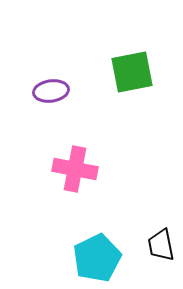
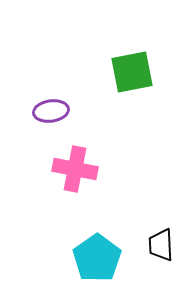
purple ellipse: moved 20 px down
black trapezoid: rotated 8 degrees clockwise
cyan pentagon: rotated 9 degrees counterclockwise
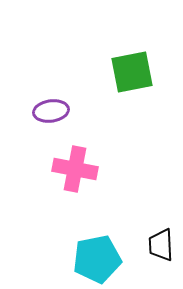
cyan pentagon: moved 1 px down; rotated 24 degrees clockwise
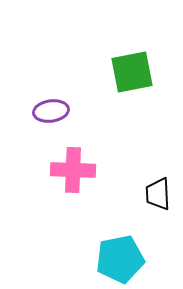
pink cross: moved 2 px left, 1 px down; rotated 9 degrees counterclockwise
black trapezoid: moved 3 px left, 51 px up
cyan pentagon: moved 23 px right
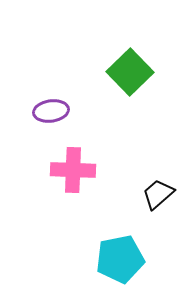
green square: moved 2 px left; rotated 33 degrees counterclockwise
black trapezoid: rotated 52 degrees clockwise
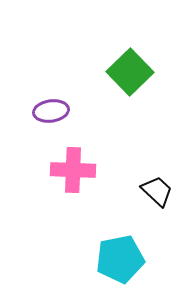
black trapezoid: moved 1 px left, 3 px up; rotated 84 degrees clockwise
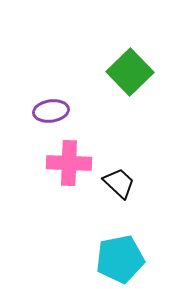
pink cross: moved 4 px left, 7 px up
black trapezoid: moved 38 px left, 8 px up
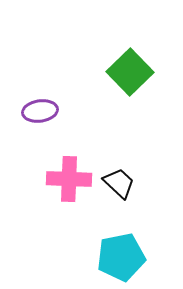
purple ellipse: moved 11 px left
pink cross: moved 16 px down
cyan pentagon: moved 1 px right, 2 px up
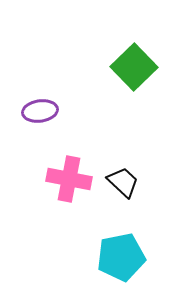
green square: moved 4 px right, 5 px up
pink cross: rotated 9 degrees clockwise
black trapezoid: moved 4 px right, 1 px up
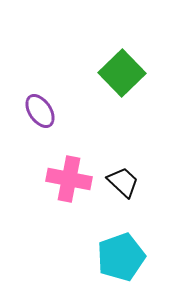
green square: moved 12 px left, 6 px down
purple ellipse: rotated 64 degrees clockwise
cyan pentagon: rotated 9 degrees counterclockwise
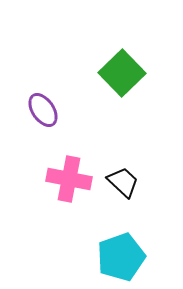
purple ellipse: moved 3 px right, 1 px up
